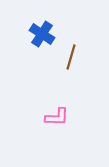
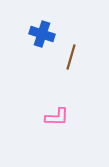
blue cross: rotated 15 degrees counterclockwise
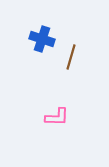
blue cross: moved 5 px down
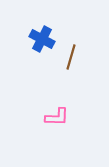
blue cross: rotated 10 degrees clockwise
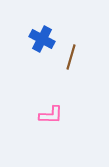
pink L-shape: moved 6 px left, 2 px up
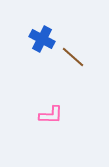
brown line: moved 2 px right; rotated 65 degrees counterclockwise
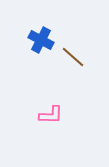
blue cross: moved 1 px left, 1 px down
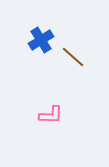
blue cross: rotated 30 degrees clockwise
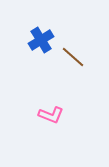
pink L-shape: rotated 20 degrees clockwise
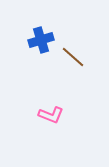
blue cross: rotated 15 degrees clockwise
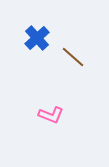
blue cross: moved 4 px left, 2 px up; rotated 25 degrees counterclockwise
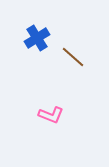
blue cross: rotated 10 degrees clockwise
